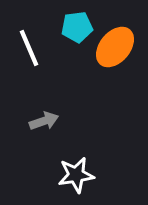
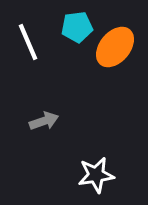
white line: moved 1 px left, 6 px up
white star: moved 20 px right
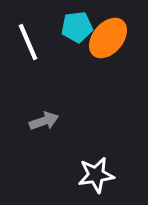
orange ellipse: moved 7 px left, 9 px up
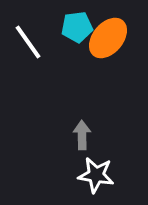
white line: rotated 12 degrees counterclockwise
gray arrow: moved 38 px right, 14 px down; rotated 72 degrees counterclockwise
white star: rotated 18 degrees clockwise
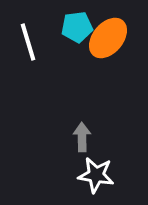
white line: rotated 18 degrees clockwise
gray arrow: moved 2 px down
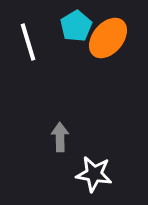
cyan pentagon: moved 1 px left, 1 px up; rotated 24 degrees counterclockwise
gray arrow: moved 22 px left
white star: moved 2 px left, 1 px up
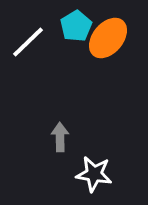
white line: rotated 63 degrees clockwise
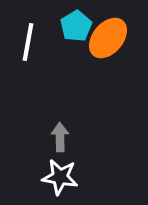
white line: rotated 36 degrees counterclockwise
white star: moved 34 px left, 3 px down
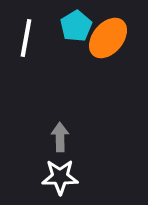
white line: moved 2 px left, 4 px up
white star: rotated 9 degrees counterclockwise
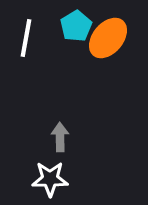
white star: moved 10 px left, 2 px down
